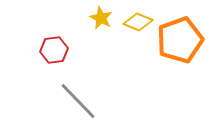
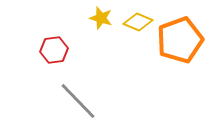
yellow star: rotated 10 degrees counterclockwise
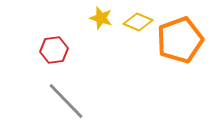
gray line: moved 12 px left
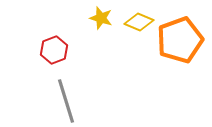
yellow diamond: moved 1 px right
red hexagon: rotated 12 degrees counterclockwise
gray line: rotated 27 degrees clockwise
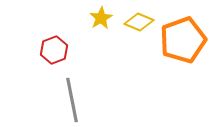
yellow star: rotated 25 degrees clockwise
orange pentagon: moved 3 px right
gray line: moved 6 px right, 1 px up; rotated 6 degrees clockwise
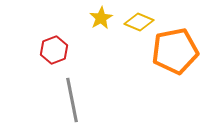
orange pentagon: moved 8 px left, 11 px down; rotated 9 degrees clockwise
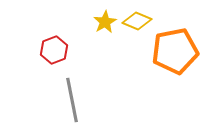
yellow star: moved 4 px right, 4 px down
yellow diamond: moved 2 px left, 1 px up
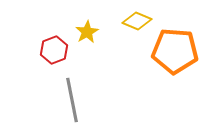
yellow star: moved 18 px left, 10 px down
orange pentagon: rotated 15 degrees clockwise
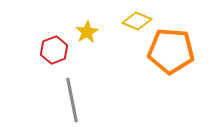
orange pentagon: moved 4 px left
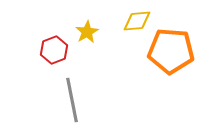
yellow diamond: rotated 28 degrees counterclockwise
